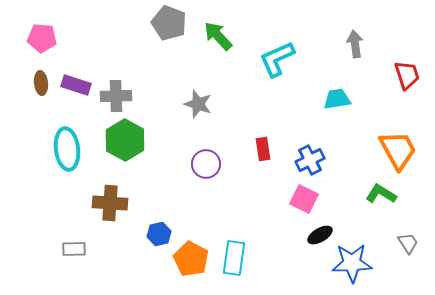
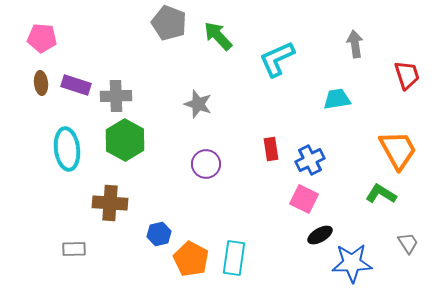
red rectangle: moved 8 px right
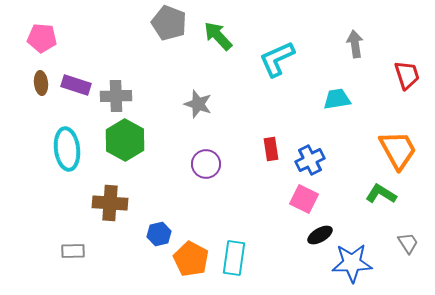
gray rectangle: moved 1 px left, 2 px down
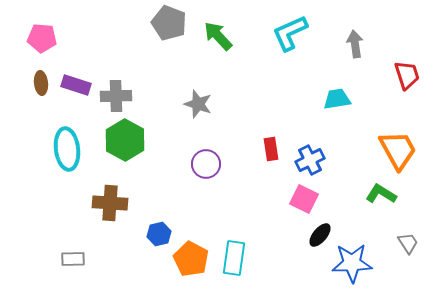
cyan L-shape: moved 13 px right, 26 px up
black ellipse: rotated 20 degrees counterclockwise
gray rectangle: moved 8 px down
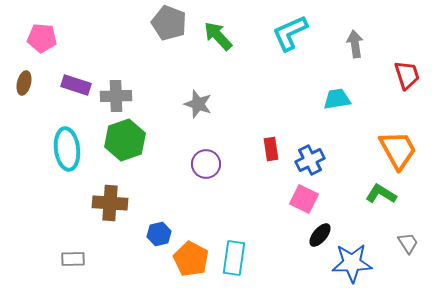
brown ellipse: moved 17 px left; rotated 20 degrees clockwise
green hexagon: rotated 12 degrees clockwise
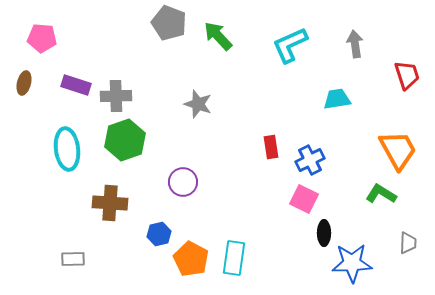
cyan L-shape: moved 12 px down
red rectangle: moved 2 px up
purple circle: moved 23 px left, 18 px down
black ellipse: moved 4 px right, 2 px up; rotated 40 degrees counterclockwise
gray trapezoid: rotated 35 degrees clockwise
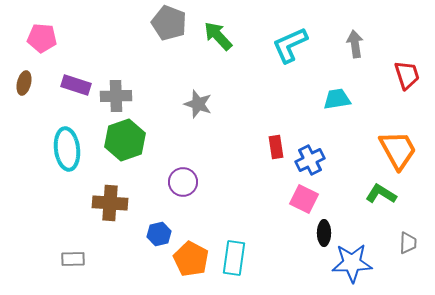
red rectangle: moved 5 px right
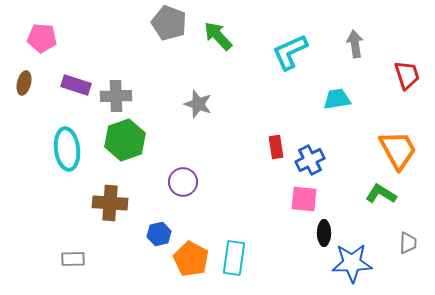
cyan L-shape: moved 7 px down
pink square: rotated 20 degrees counterclockwise
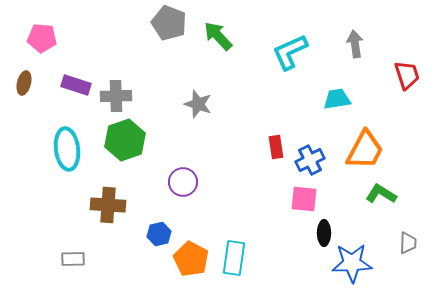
orange trapezoid: moved 33 px left; rotated 57 degrees clockwise
brown cross: moved 2 px left, 2 px down
